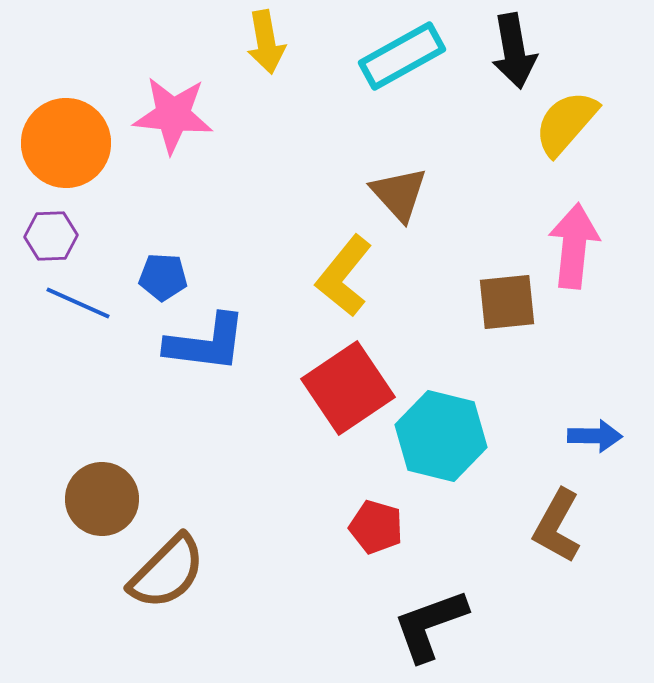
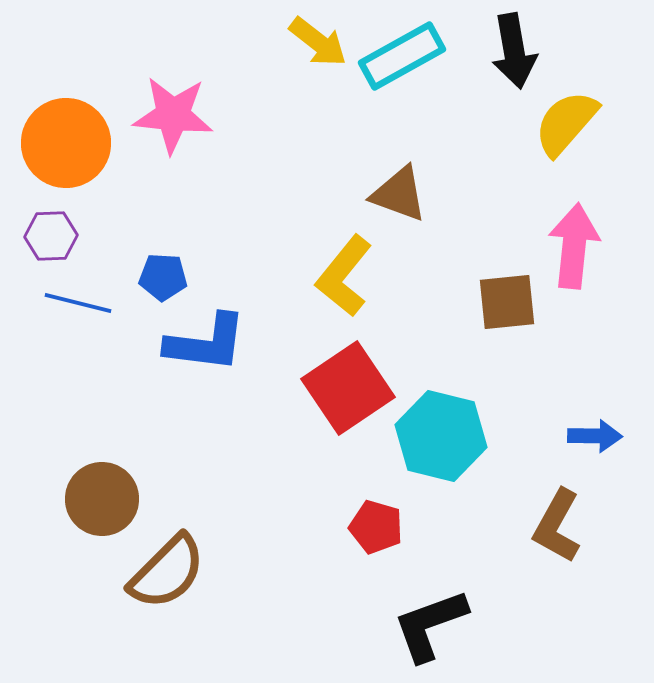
yellow arrow: moved 52 px right; rotated 42 degrees counterclockwise
brown triangle: rotated 28 degrees counterclockwise
blue line: rotated 10 degrees counterclockwise
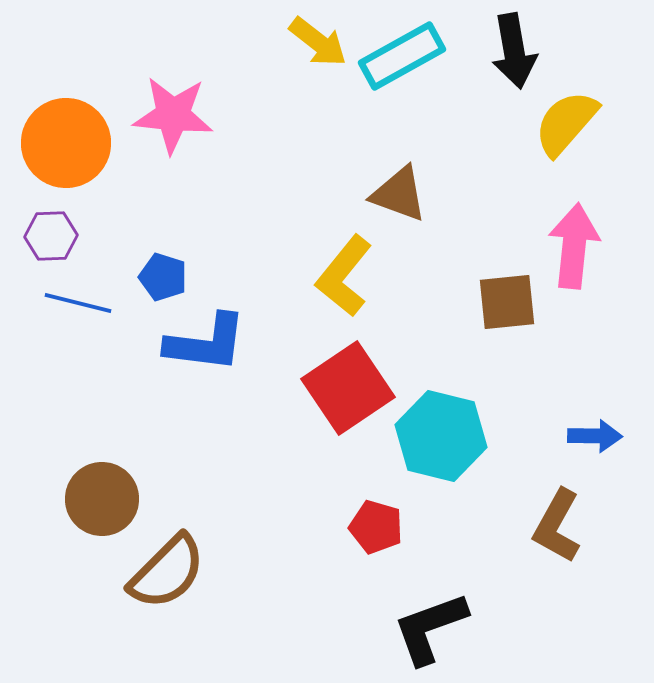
blue pentagon: rotated 15 degrees clockwise
black L-shape: moved 3 px down
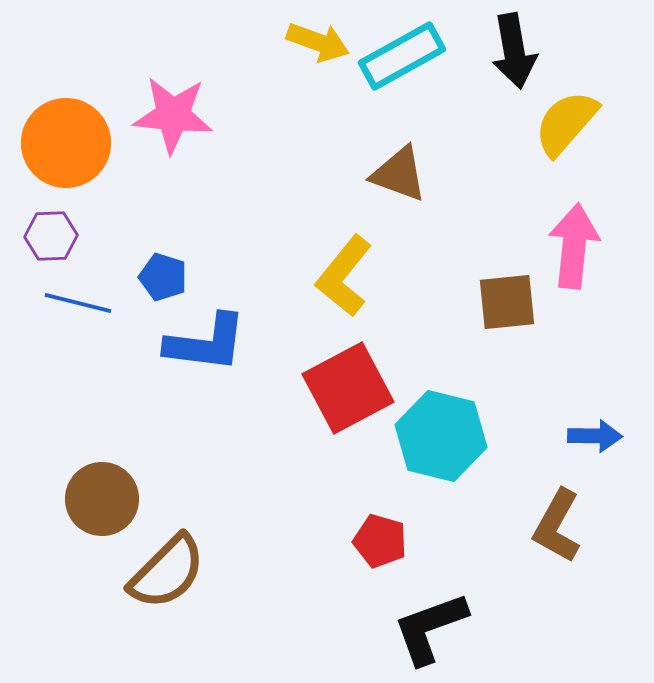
yellow arrow: rotated 18 degrees counterclockwise
brown triangle: moved 20 px up
red square: rotated 6 degrees clockwise
red pentagon: moved 4 px right, 14 px down
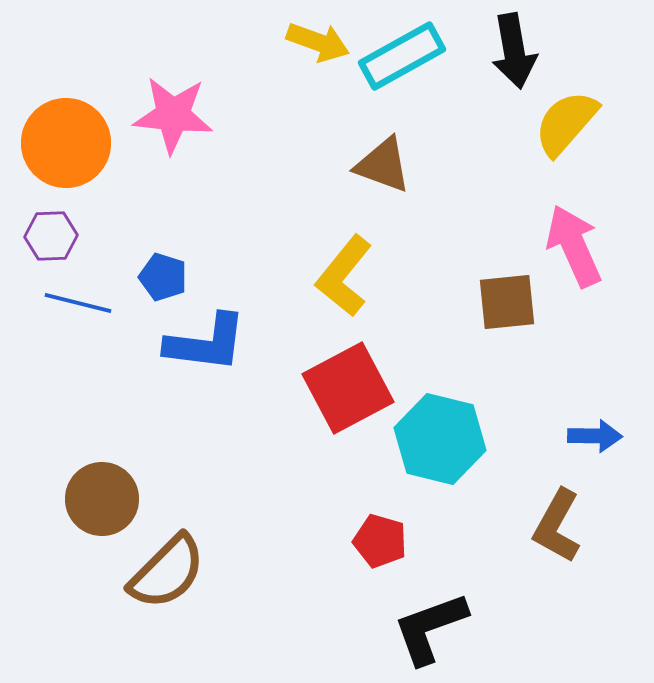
brown triangle: moved 16 px left, 9 px up
pink arrow: rotated 30 degrees counterclockwise
cyan hexagon: moved 1 px left, 3 px down
